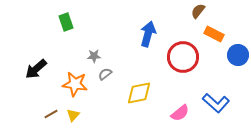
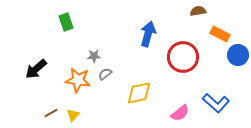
brown semicircle: rotated 42 degrees clockwise
orange rectangle: moved 6 px right
orange star: moved 3 px right, 4 px up
brown line: moved 1 px up
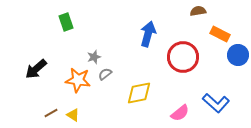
gray star: moved 1 px down; rotated 16 degrees counterclockwise
yellow triangle: rotated 40 degrees counterclockwise
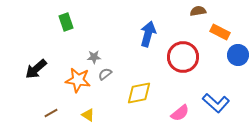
orange rectangle: moved 2 px up
gray star: rotated 16 degrees clockwise
yellow triangle: moved 15 px right
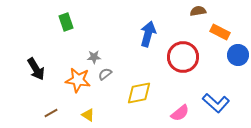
black arrow: rotated 80 degrees counterclockwise
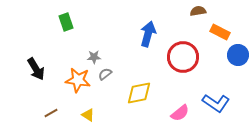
blue L-shape: rotated 8 degrees counterclockwise
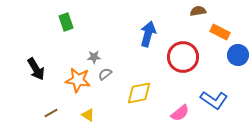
blue L-shape: moved 2 px left, 3 px up
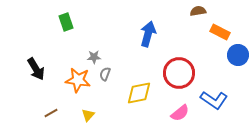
red circle: moved 4 px left, 16 px down
gray semicircle: rotated 32 degrees counterclockwise
yellow triangle: rotated 40 degrees clockwise
